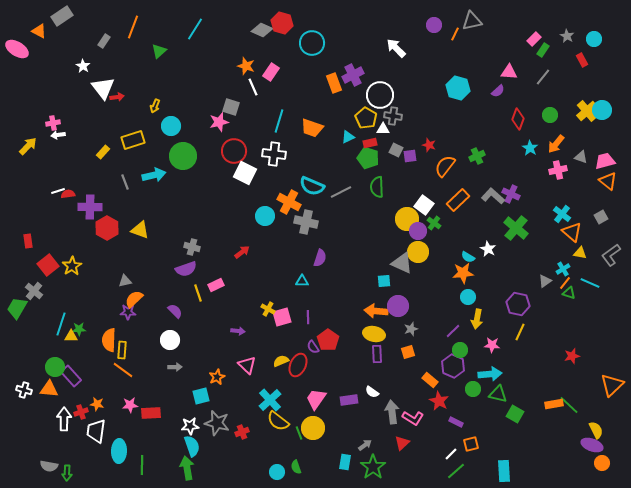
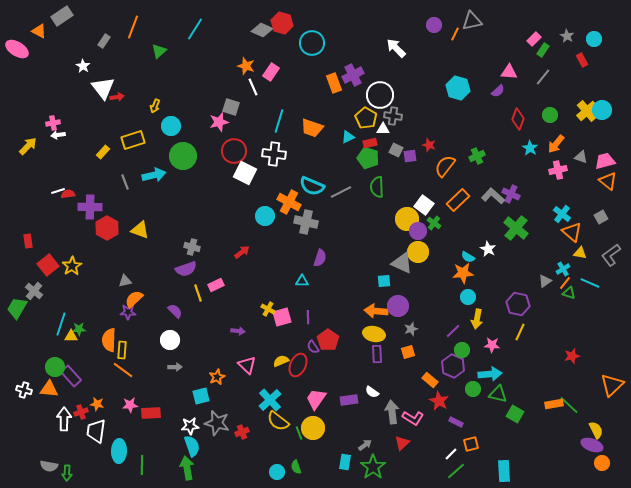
green circle at (460, 350): moved 2 px right
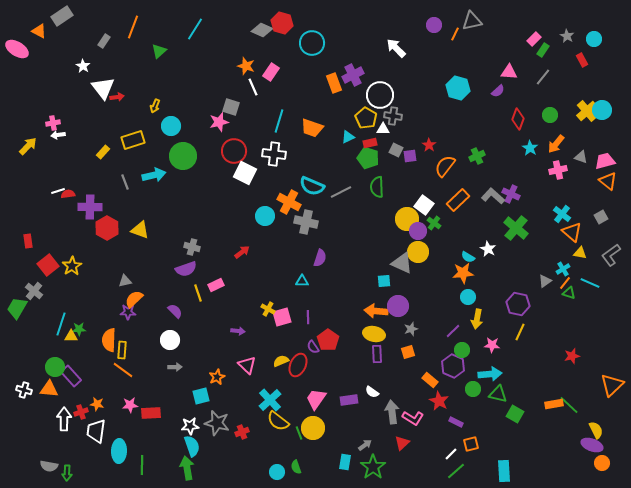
red star at (429, 145): rotated 16 degrees clockwise
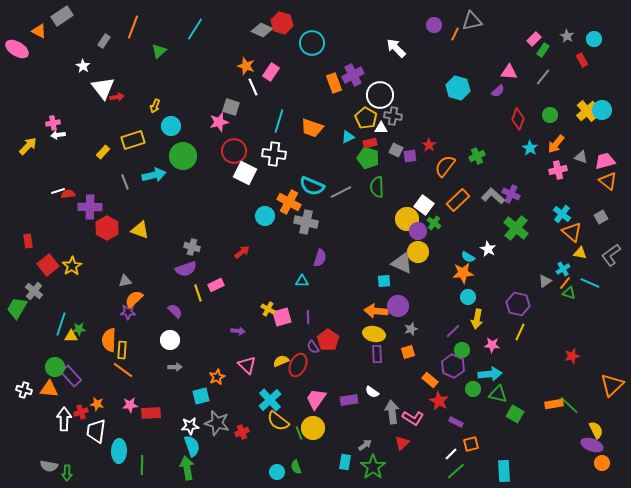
white triangle at (383, 129): moved 2 px left, 1 px up
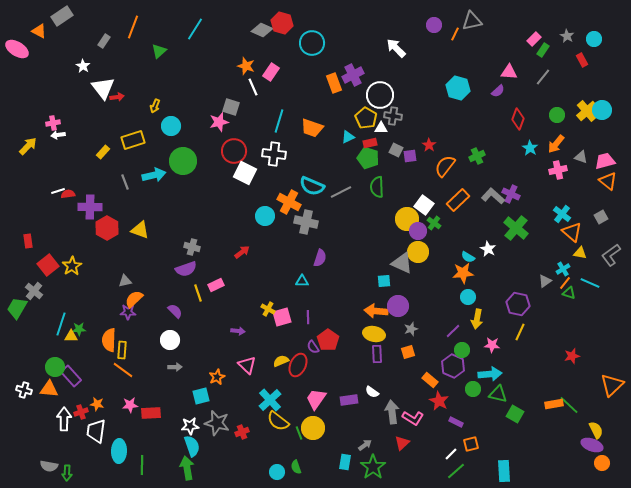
green circle at (550, 115): moved 7 px right
green circle at (183, 156): moved 5 px down
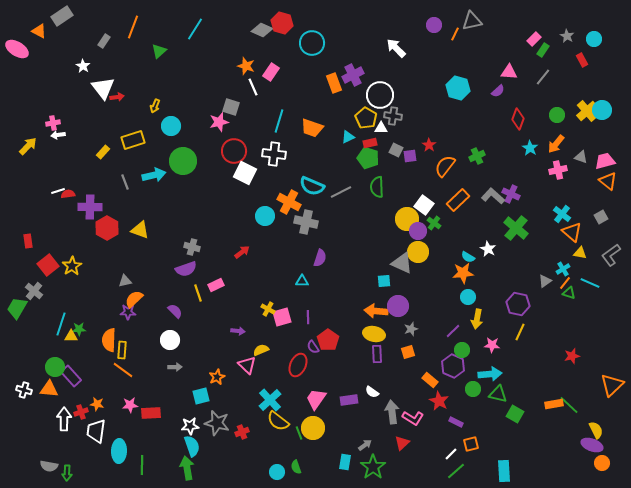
yellow semicircle at (281, 361): moved 20 px left, 11 px up
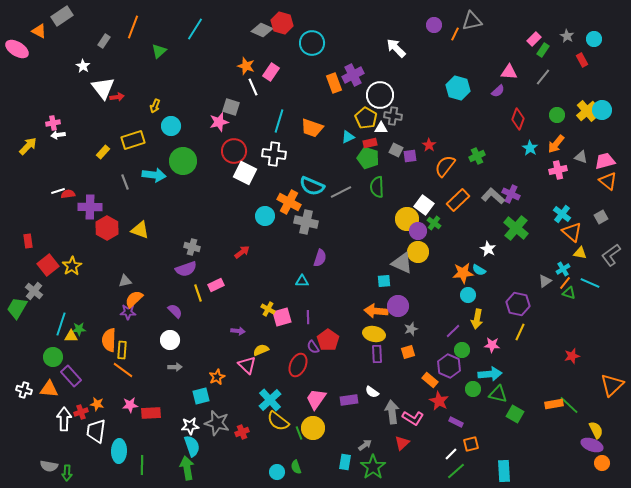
cyan arrow at (154, 175): rotated 20 degrees clockwise
cyan semicircle at (468, 257): moved 11 px right, 13 px down
cyan circle at (468, 297): moved 2 px up
purple hexagon at (453, 366): moved 4 px left
green circle at (55, 367): moved 2 px left, 10 px up
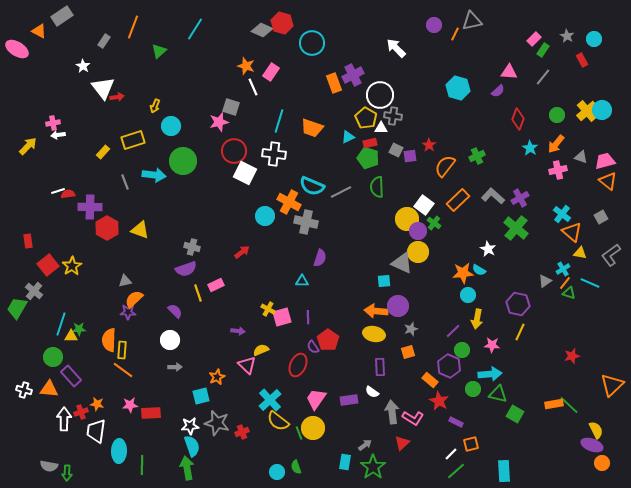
purple cross at (511, 194): moved 9 px right, 4 px down; rotated 36 degrees clockwise
purple rectangle at (377, 354): moved 3 px right, 13 px down
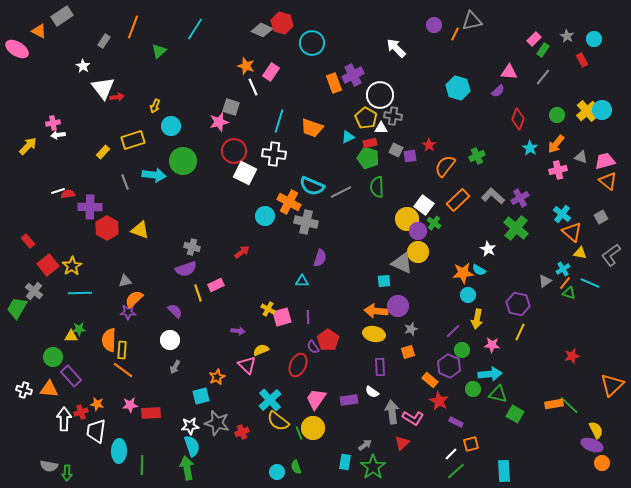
red rectangle at (28, 241): rotated 32 degrees counterclockwise
cyan line at (61, 324): moved 19 px right, 31 px up; rotated 70 degrees clockwise
gray arrow at (175, 367): rotated 120 degrees clockwise
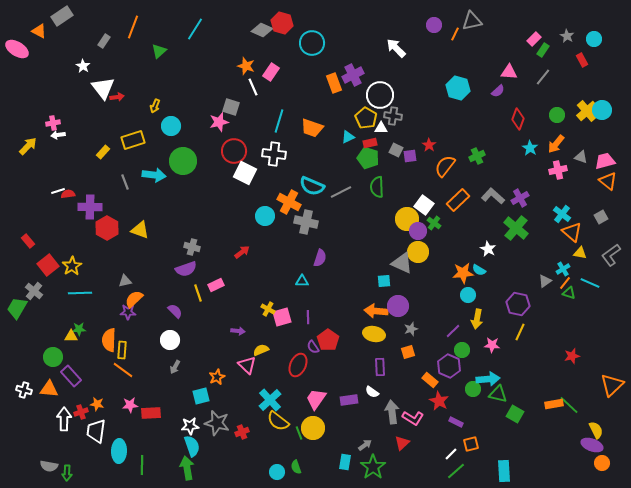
cyan arrow at (490, 374): moved 2 px left, 5 px down
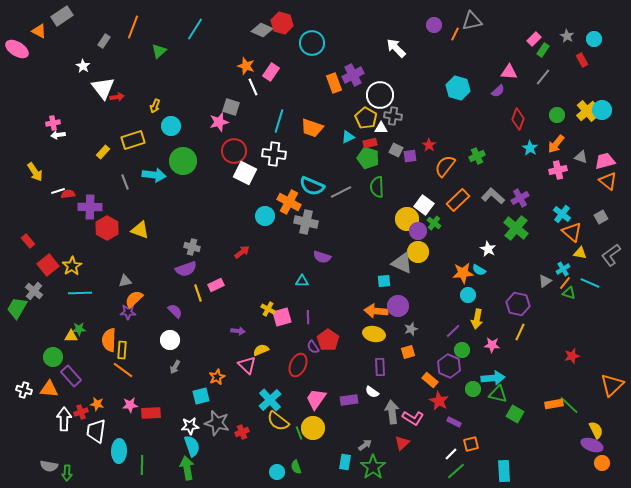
yellow arrow at (28, 146): moved 7 px right, 26 px down; rotated 102 degrees clockwise
purple semicircle at (320, 258): moved 2 px right, 1 px up; rotated 90 degrees clockwise
cyan arrow at (488, 379): moved 5 px right, 1 px up
purple rectangle at (456, 422): moved 2 px left
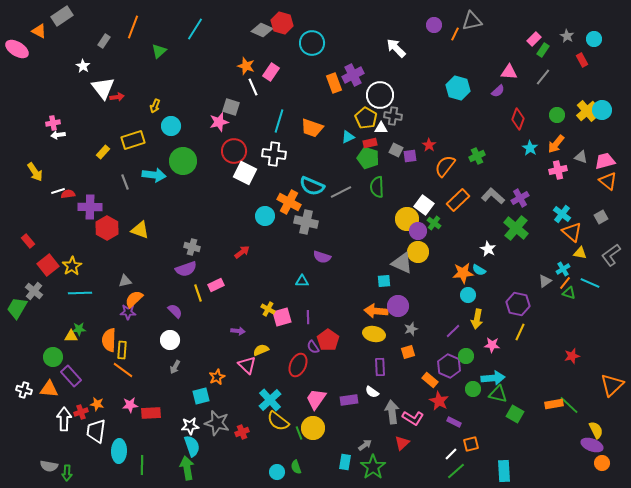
green circle at (462, 350): moved 4 px right, 6 px down
